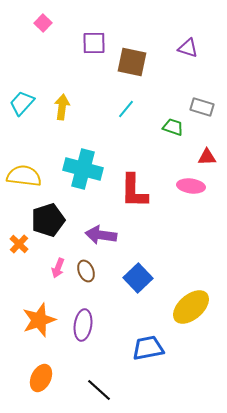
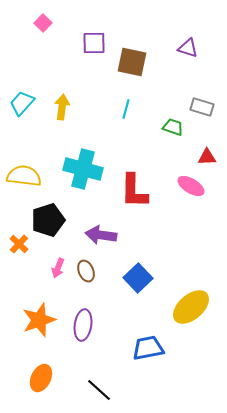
cyan line: rotated 24 degrees counterclockwise
pink ellipse: rotated 24 degrees clockwise
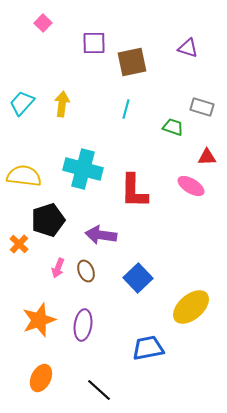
brown square: rotated 24 degrees counterclockwise
yellow arrow: moved 3 px up
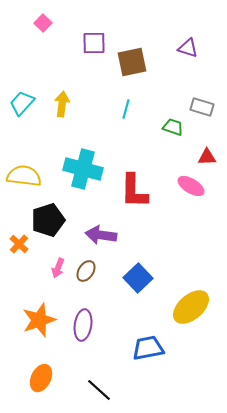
brown ellipse: rotated 55 degrees clockwise
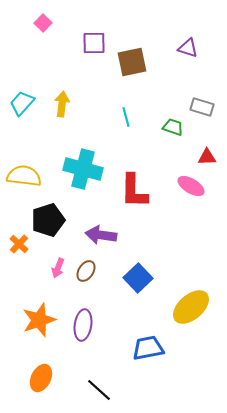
cyan line: moved 8 px down; rotated 30 degrees counterclockwise
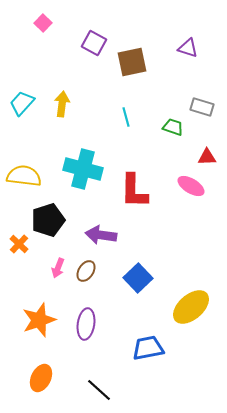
purple square: rotated 30 degrees clockwise
purple ellipse: moved 3 px right, 1 px up
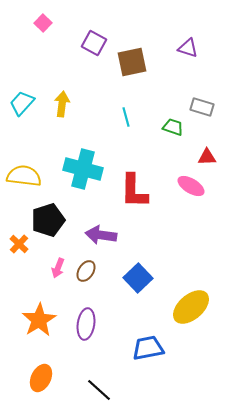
orange star: rotated 12 degrees counterclockwise
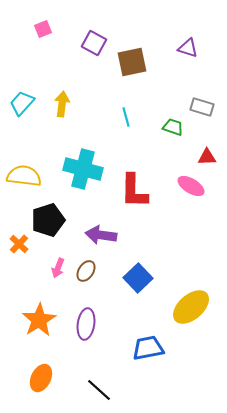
pink square: moved 6 px down; rotated 24 degrees clockwise
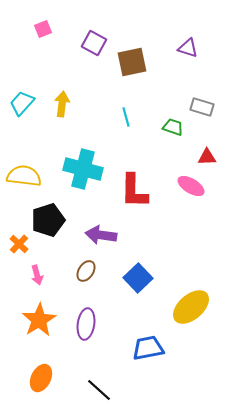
pink arrow: moved 21 px left, 7 px down; rotated 36 degrees counterclockwise
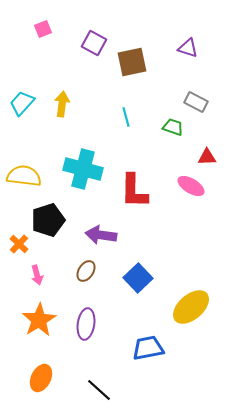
gray rectangle: moved 6 px left, 5 px up; rotated 10 degrees clockwise
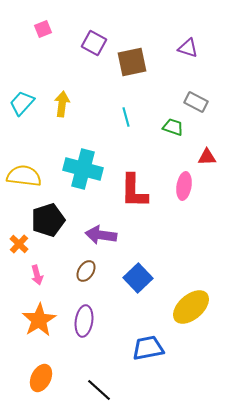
pink ellipse: moved 7 px left; rotated 68 degrees clockwise
purple ellipse: moved 2 px left, 3 px up
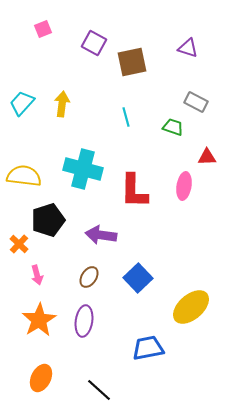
brown ellipse: moved 3 px right, 6 px down
